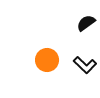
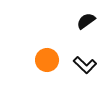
black semicircle: moved 2 px up
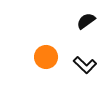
orange circle: moved 1 px left, 3 px up
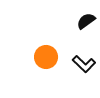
black L-shape: moved 1 px left, 1 px up
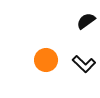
orange circle: moved 3 px down
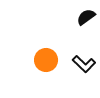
black semicircle: moved 4 px up
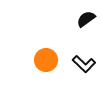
black semicircle: moved 2 px down
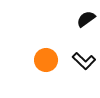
black L-shape: moved 3 px up
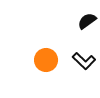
black semicircle: moved 1 px right, 2 px down
